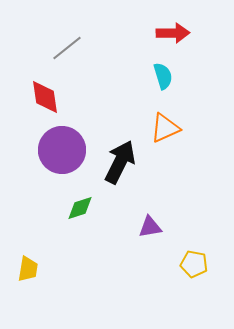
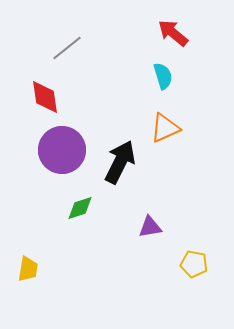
red arrow: rotated 140 degrees counterclockwise
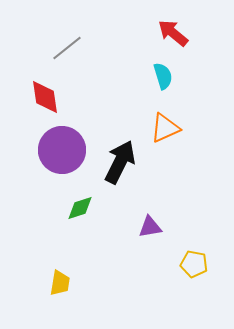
yellow trapezoid: moved 32 px right, 14 px down
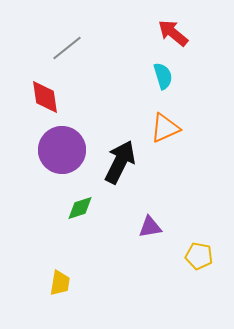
yellow pentagon: moved 5 px right, 8 px up
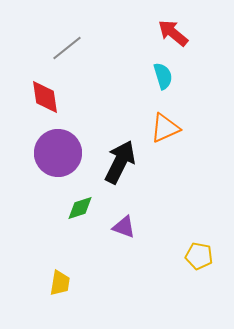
purple circle: moved 4 px left, 3 px down
purple triangle: moved 26 px left; rotated 30 degrees clockwise
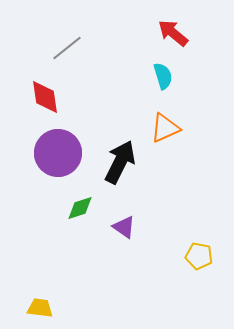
purple triangle: rotated 15 degrees clockwise
yellow trapezoid: moved 20 px left, 25 px down; rotated 92 degrees counterclockwise
